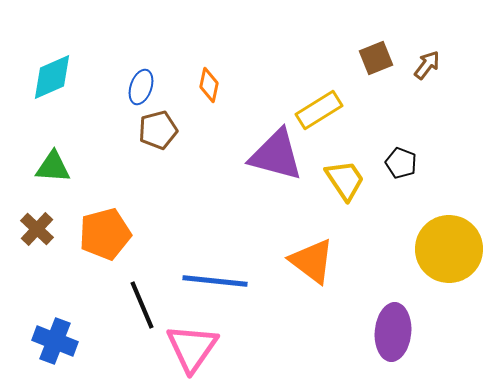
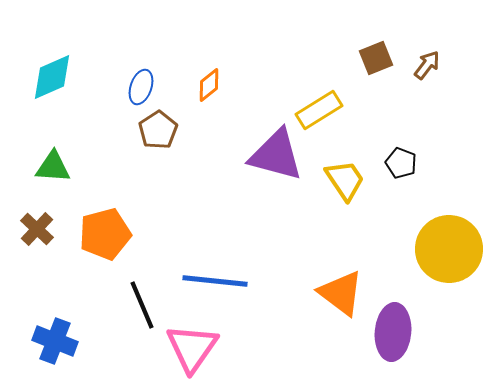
orange diamond: rotated 40 degrees clockwise
brown pentagon: rotated 18 degrees counterclockwise
orange triangle: moved 29 px right, 32 px down
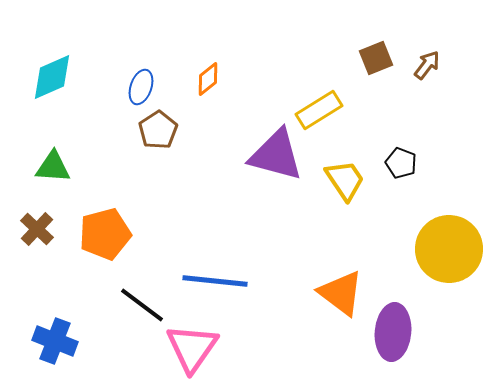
orange diamond: moved 1 px left, 6 px up
black line: rotated 30 degrees counterclockwise
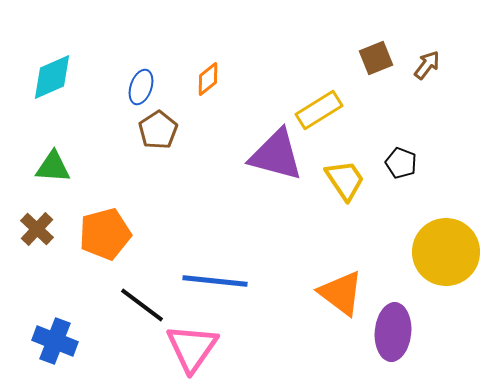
yellow circle: moved 3 px left, 3 px down
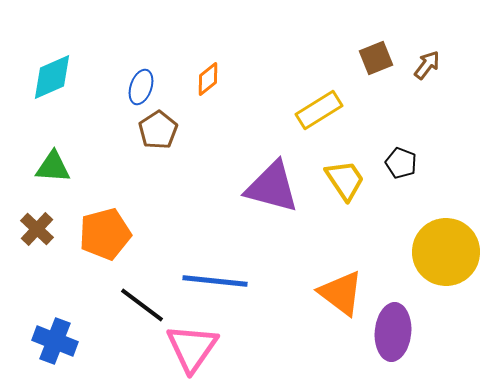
purple triangle: moved 4 px left, 32 px down
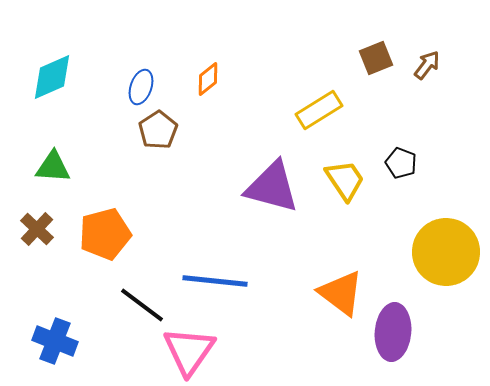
pink triangle: moved 3 px left, 3 px down
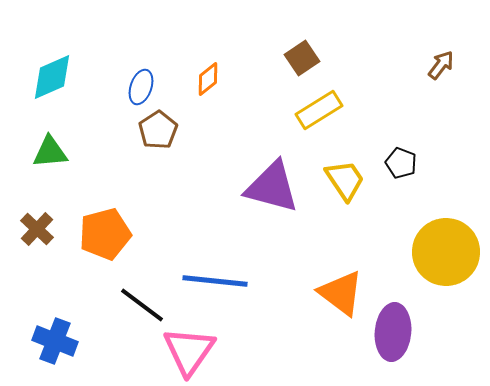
brown square: moved 74 px left; rotated 12 degrees counterclockwise
brown arrow: moved 14 px right
green triangle: moved 3 px left, 15 px up; rotated 9 degrees counterclockwise
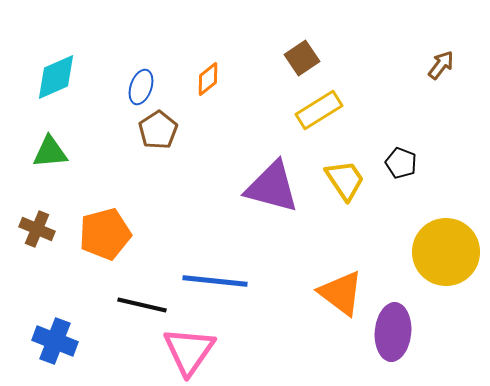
cyan diamond: moved 4 px right
brown cross: rotated 20 degrees counterclockwise
black line: rotated 24 degrees counterclockwise
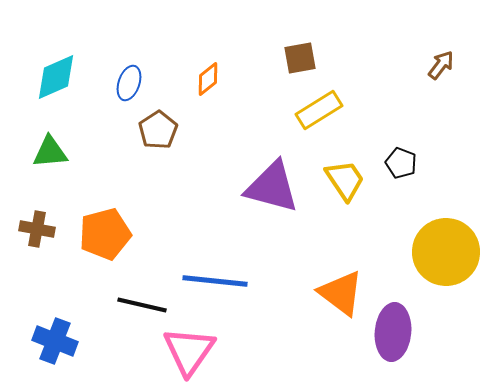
brown square: moved 2 px left; rotated 24 degrees clockwise
blue ellipse: moved 12 px left, 4 px up
brown cross: rotated 12 degrees counterclockwise
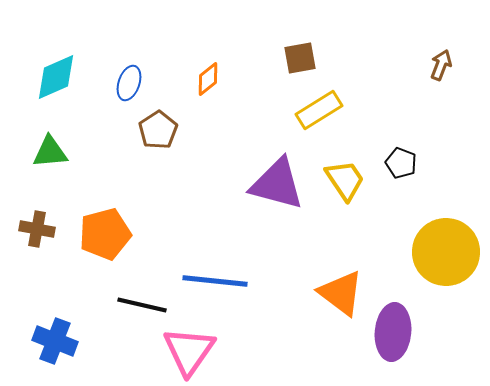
brown arrow: rotated 16 degrees counterclockwise
purple triangle: moved 5 px right, 3 px up
